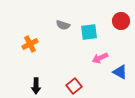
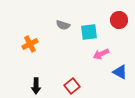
red circle: moved 2 px left, 1 px up
pink arrow: moved 1 px right, 4 px up
red square: moved 2 px left
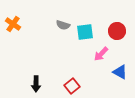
red circle: moved 2 px left, 11 px down
cyan square: moved 4 px left
orange cross: moved 17 px left, 20 px up; rotated 28 degrees counterclockwise
pink arrow: rotated 21 degrees counterclockwise
black arrow: moved 2 px up
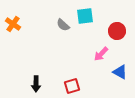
gray semicircle: rotated 24 degrees clockwise
cyan square: moved 16 px up
red square: rotated 21 degrees clockwise
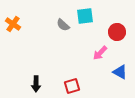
red circle: moved 1 px down
pink arrow: moved 1 px left, 1 px up
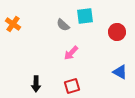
pink arrow: moved 29 px left
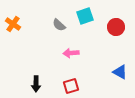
cyan square: rotated 12 degrees counterclockwise
gray semicircle: moved 4 px left
red circle: moved 1 px left, 5 px up
pink arrow: rotated 42 degrees clockwise
red square: moved 1 px left
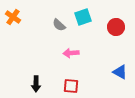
cyan square: moved 2 px left, 1 px down
orange cross: moved 7 px up
red square: rotated 21 degrees clockwise
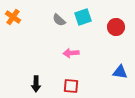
gray semicircle: moved 5 px up
blue triangle: rotated 21 degrees counterclockwise
